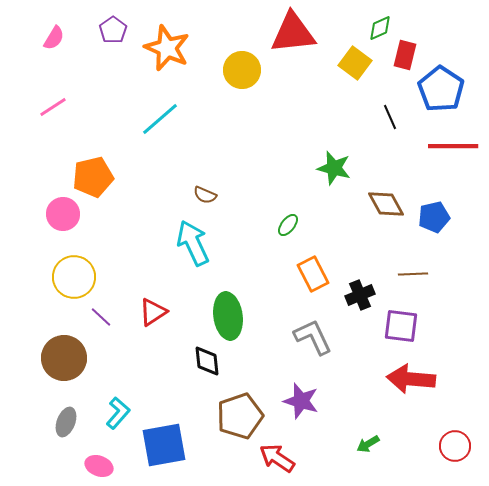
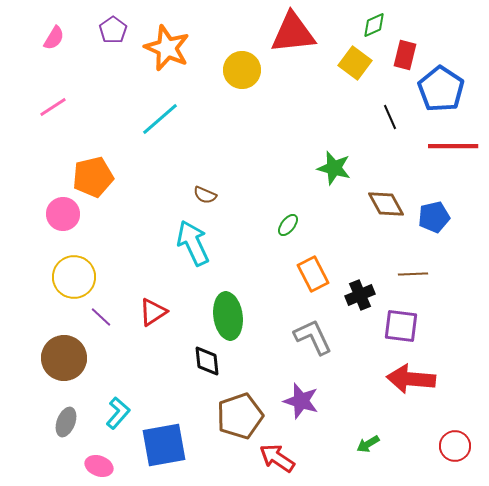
green diamond at (380, 28): moved 6 px left, 3 px up
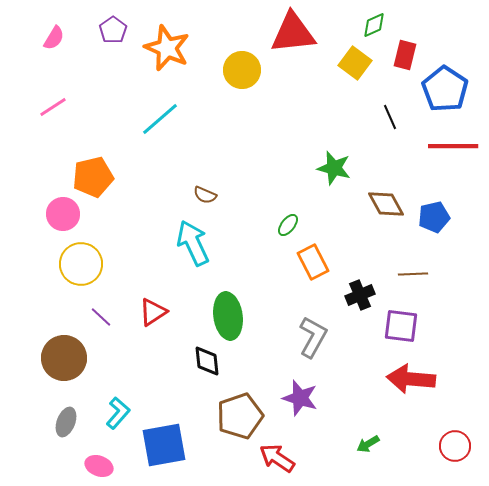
blue pentagon at (441, 89): moved 4 px right
orange rectangle at (313, 274): moved 12 px up
yellow circle at (74, 277): moved 7 px right, 13 px up
gray L-shape at (313, 337): rotated 54 degrees clockwise
purple star at (301, 401): moved 1 px left, 3 px up
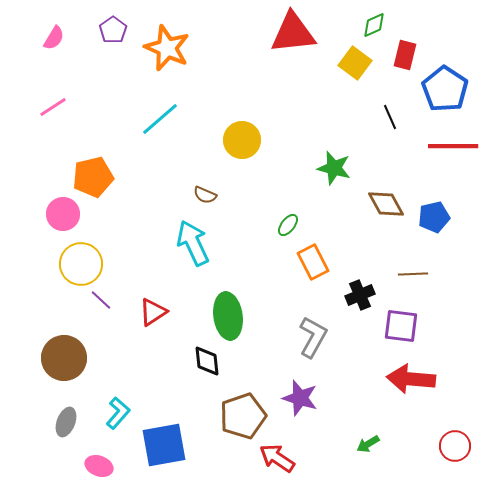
yellow circle at (242, 70): moved 70 px down
purple line at (101, 317): moved 17 px up
brown pentagon at (240, 416): moved 3 px right
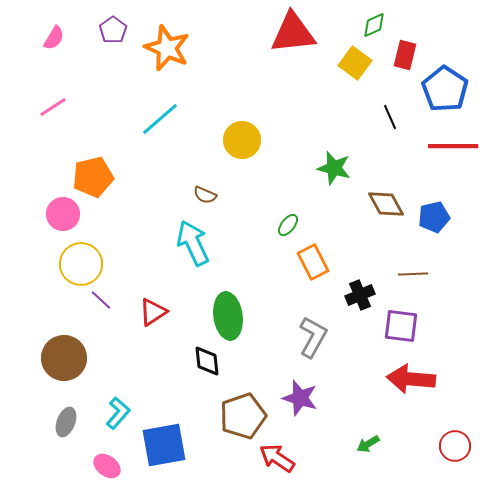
pink ellipse at (99, 466): moved 8 px right; rotated 16 degrees clockwise
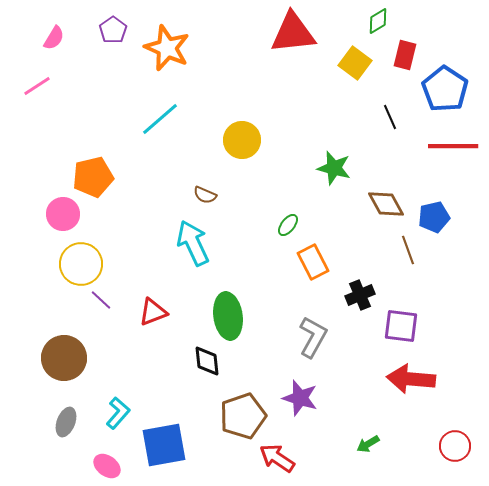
green diamond at (374, 25): moved 4 px right, 4 px up; rotated 8 degrees counterclockwise
pink line at (53, 107): moved 16 px left, 21 px up
brown line at (413, 274): moved 5 px left, 24 px up; rotated 72 degrees clockwise
red triangle at (153, 312): rotated 12 degrees clockwise
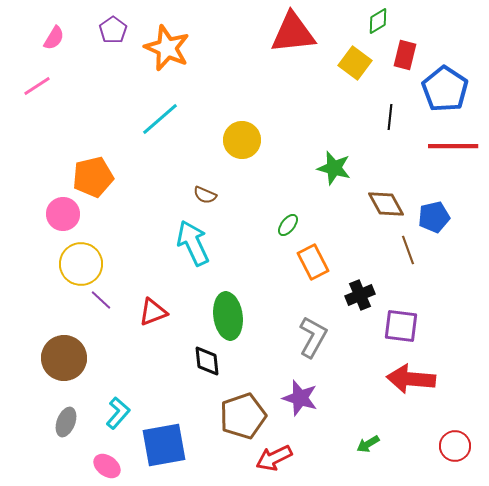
black line at (390, 117): rotated 30 degrees clockwise
red arrow at (277, 458): moved 3 px left; rotated 60 degrees counterclockwise
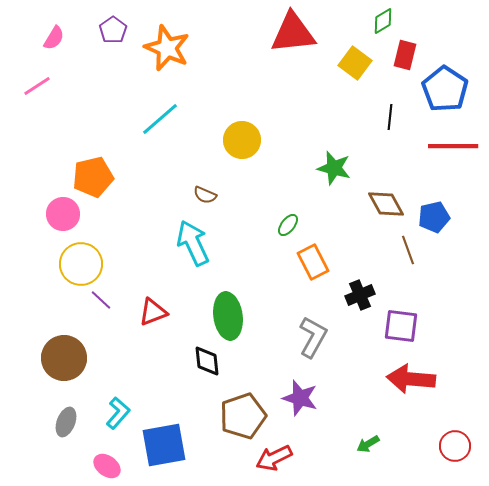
green diamond at (378, 21): moved 5 px right
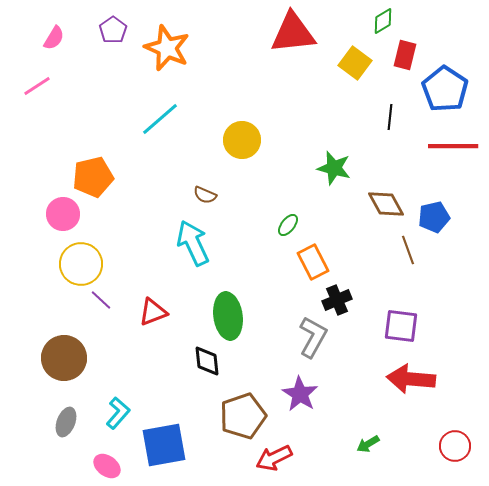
black cross at (360, 295): moved 23 px left, 5 px down
purple star at (300, 398): moved 4 px up; rotated 15 degrees clockwise
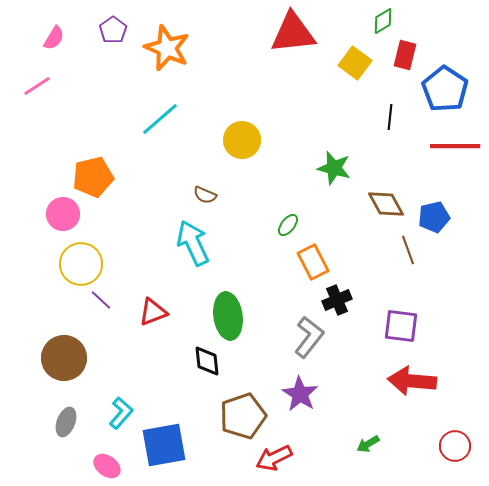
red line at (453, 146): moved 2 px right
gray L-shape at (313, 337): moved 4 px left; rotated 9 degrees clockwise
red arrow at (411, 379): moved 1 px right, 2 px down
cyan L-shape at (118, 413): moved 3 px right
